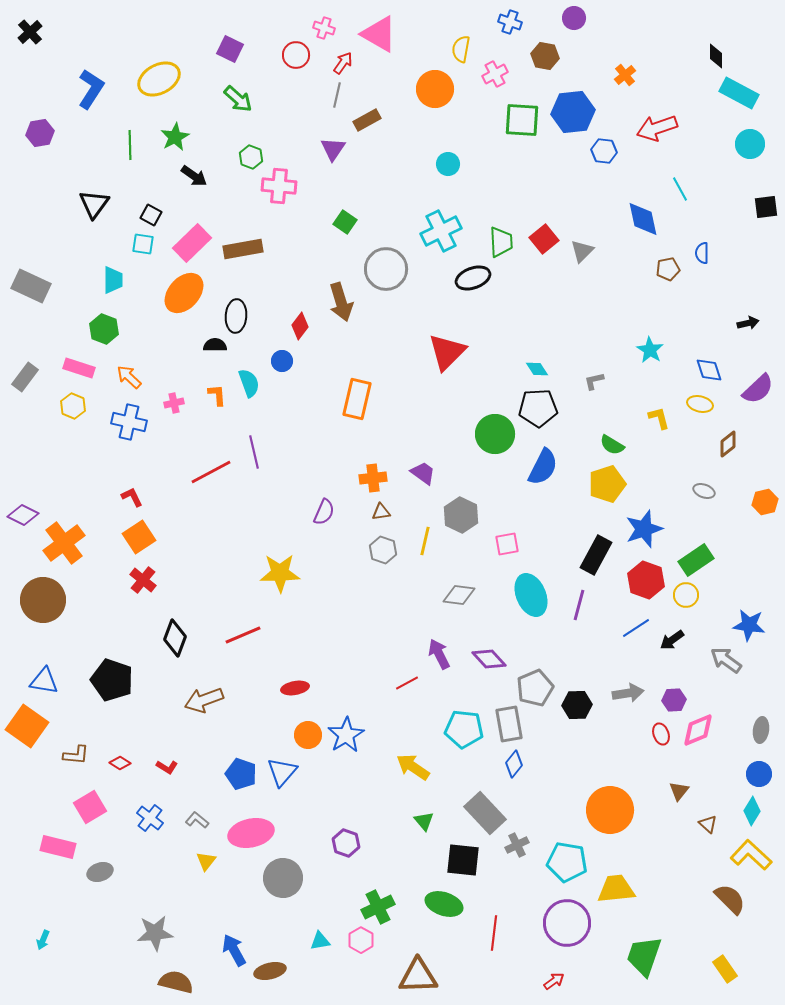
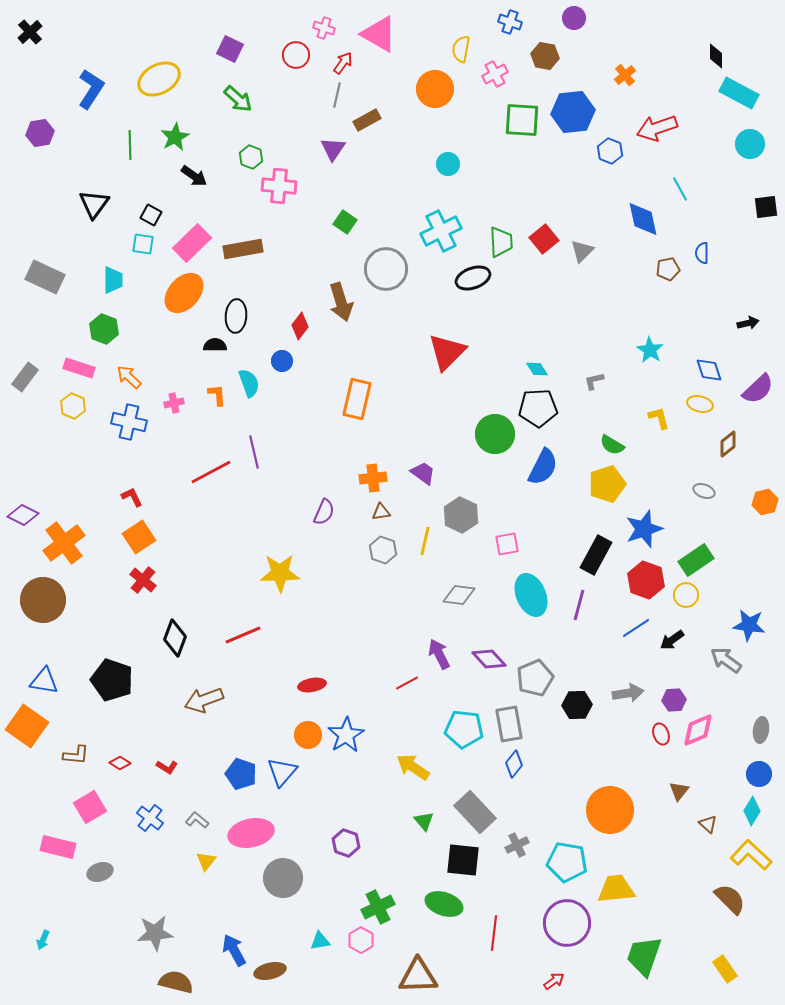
blue hexagon at (604, 151): moved 6 px right; rotated 15 degrees clockwise
gray rectangle at (31, 286): moved 14 px right, 9 px up
red ellipse at (295, 688): moved 17 px right, 3 px up
gray pentagon at (535, 688): moved 10 px up
gray rectangle at (485, 813): moved 10 px left, 1 px up
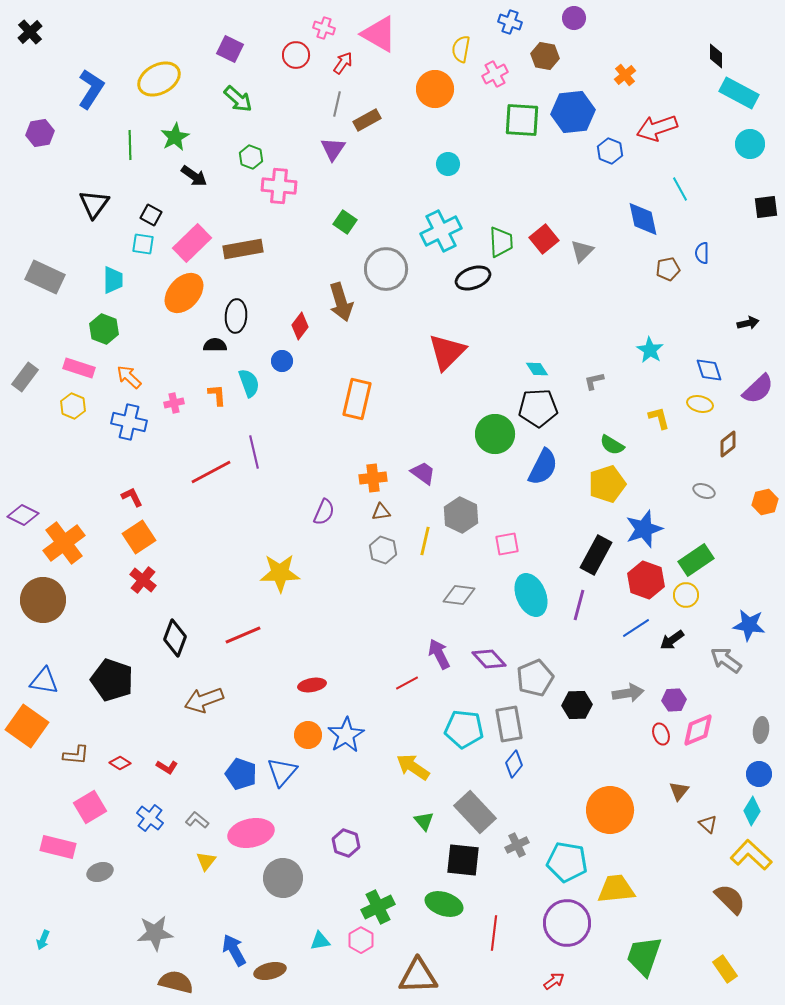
gray line at (337, 95): moved 9 px down
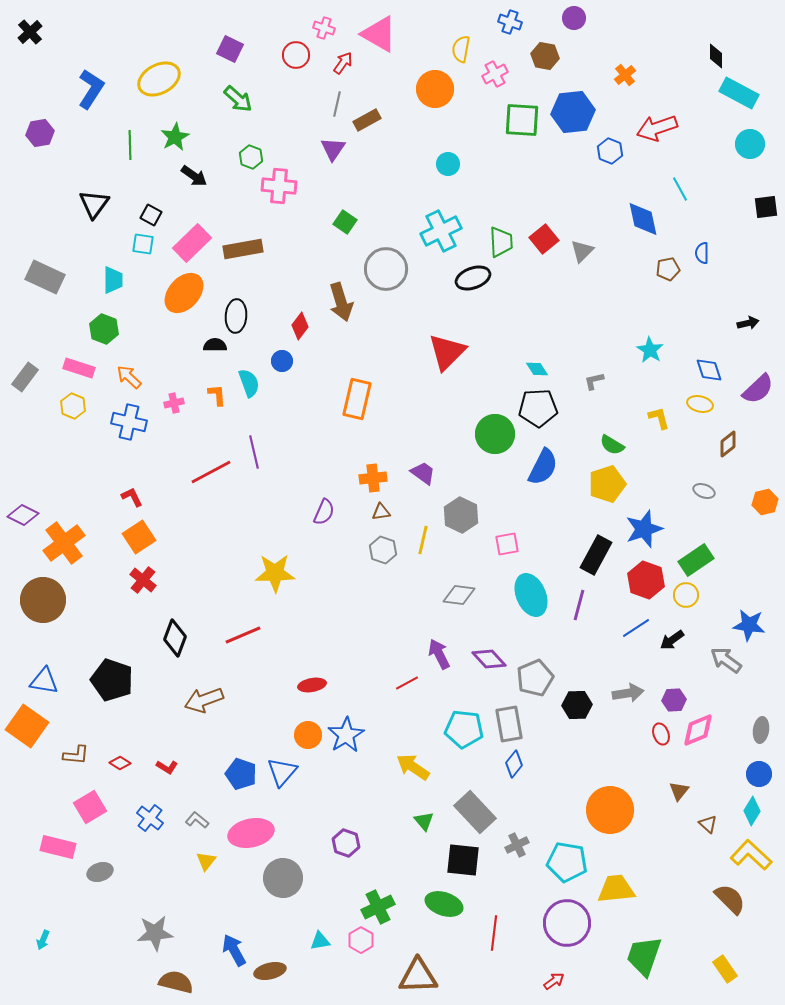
yellow line at (425, 541): moved 2 px left, 1 px up
yellow star at (280, 573): moved 5 px left
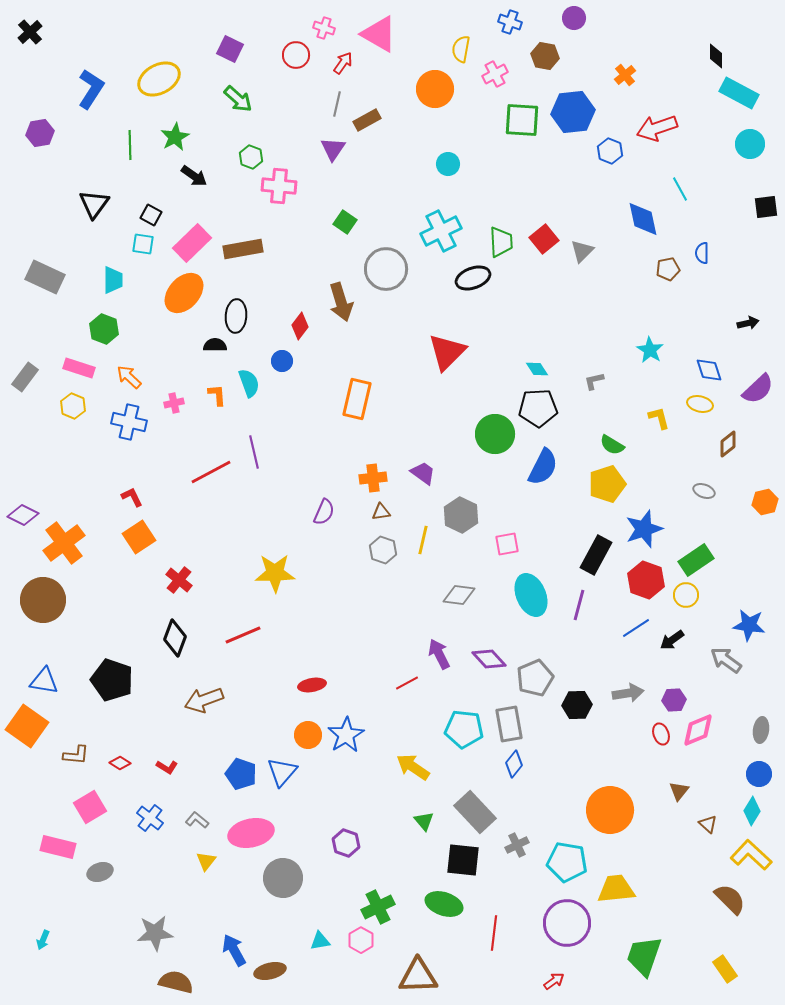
red cross at (143, 580): moved 36 px right
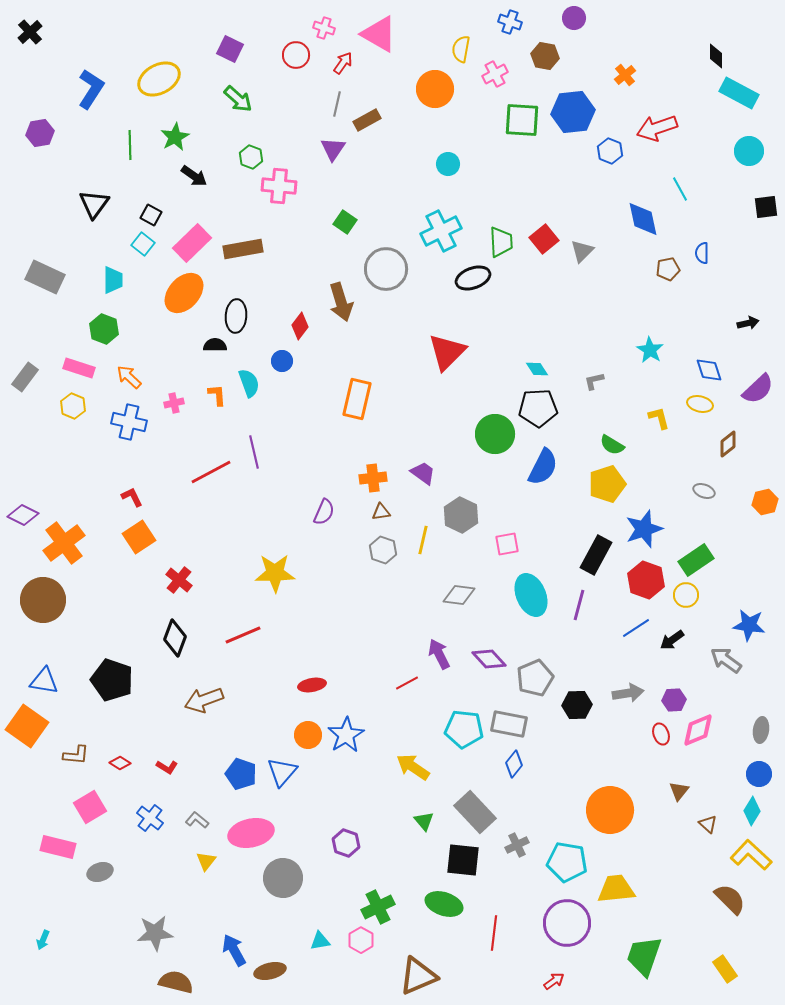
cyan circle at (750, 144): moved 1 px left, 7 px down
cyan square at (143, 244): rotated 30 degrees clockwise
gray rectangle at (509, 724): rotated 69 degrees counterclockwise
brown triangle at (418, 976): rotated 21 degrees counterclockwise
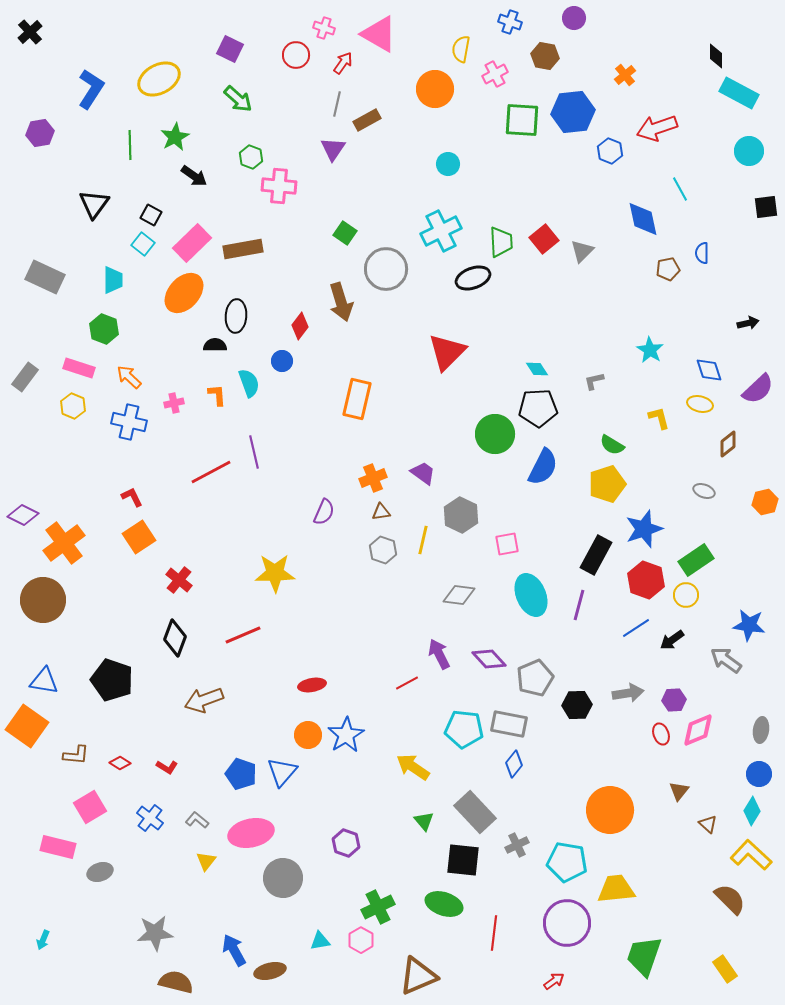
green square at (345, 222): moved 11 px down
orange cross at (373, 478): rotated 16 degrees counterclockwise
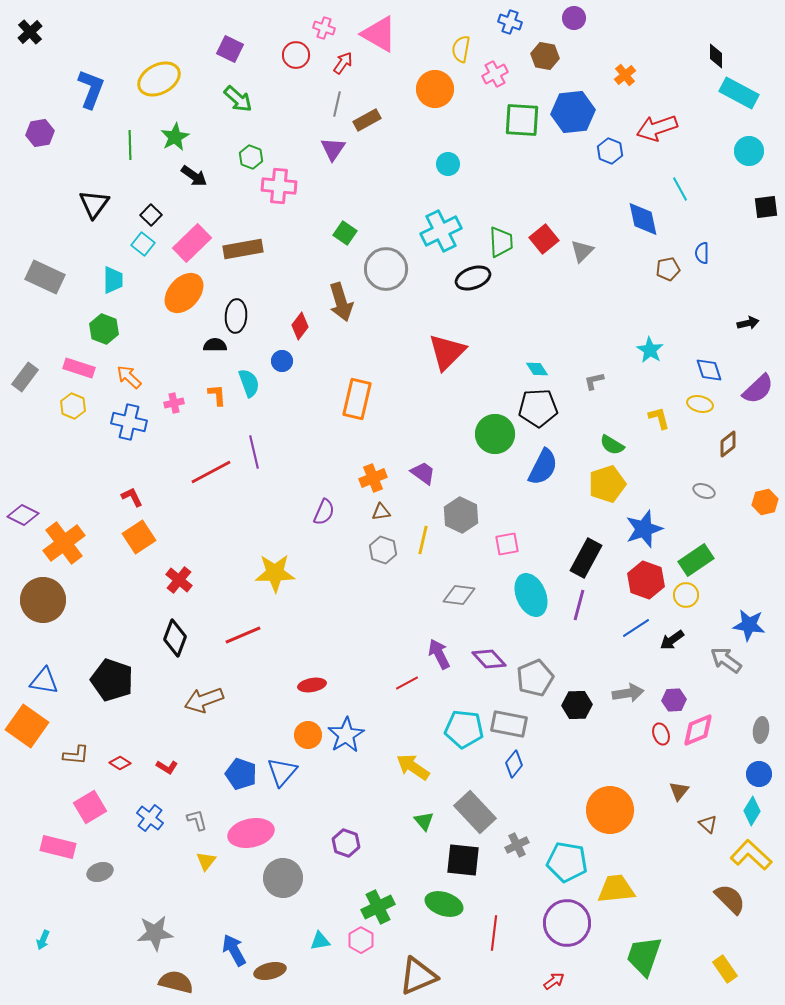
blue L-shape at (91, 89): rotated 12 degrees counterclockwise
black square at (151, 215): rotated 15 degrees clockwise
black rectangle at (596, 555): moved 10 px left, 3 px down
gray L-shape at (197, 820): rotated 35 degrees clockwise
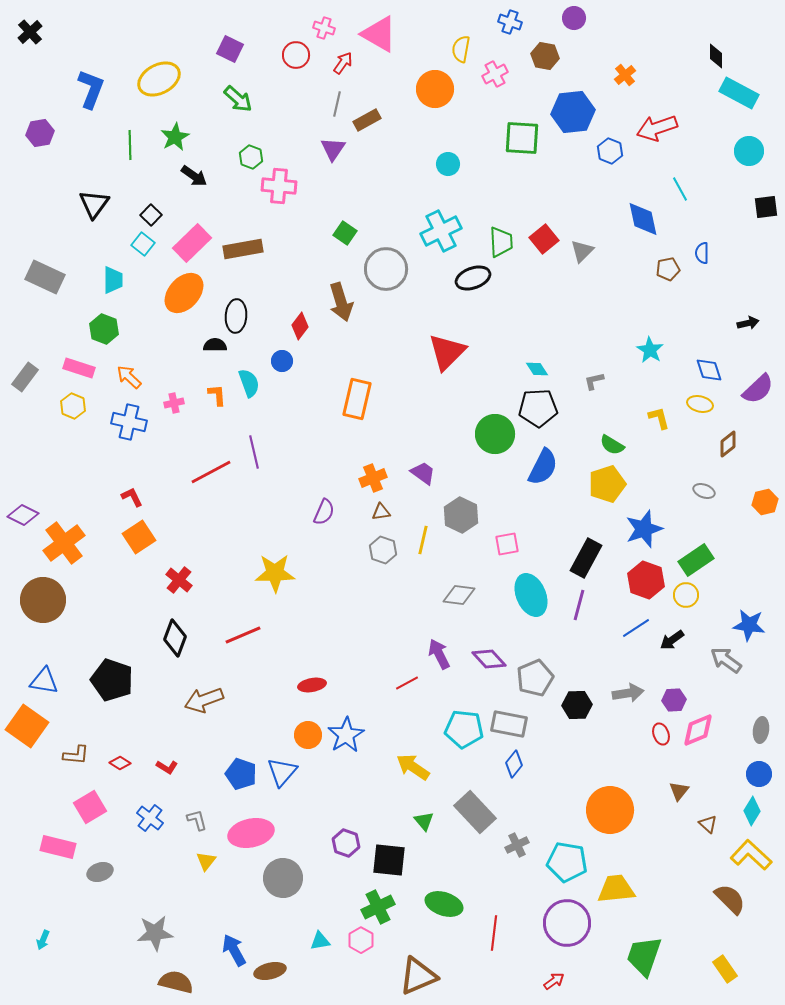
green square at (522, 120): moved 18 px down
black square at (463, 860): moved 74 px left
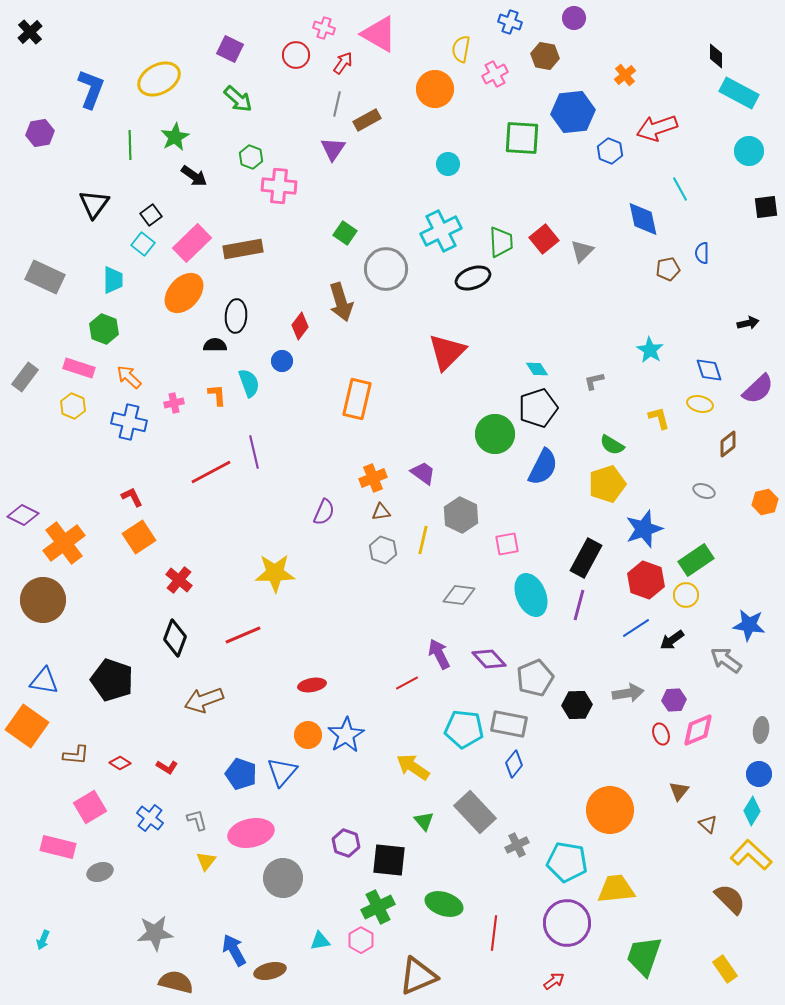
black square at (151, 215): rotated 10 degrees clockwise
black pentagon at (538, 408): rotated 15 degrees counterclockwise
